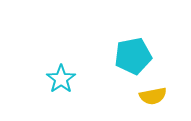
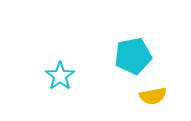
cyan star: moved 1 px left, 3 px up
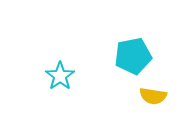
yellow semicircle: rotated 20 degrees clockwise
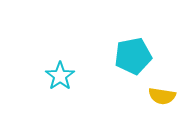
yellow semicircle: moved 9 px right
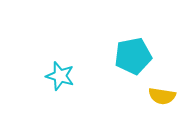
cyan star: rotated 20 degrees counterclockwise
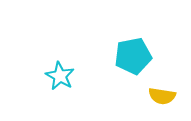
cyan star: rotated 12 degrees clockwise
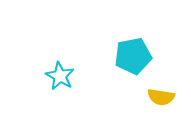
yellow semicircle: moved 1 px left, 1 px down
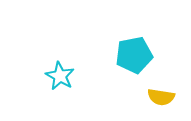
cyan pentagon: moved 1 px right, 1 px up
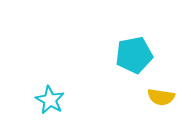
cyan star: moved 10 px left, 24 px down
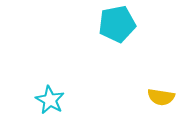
cyan pentagon: moved 17 px left, 31 px up
